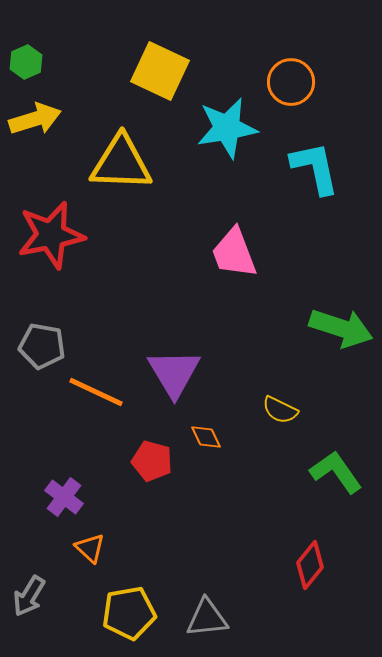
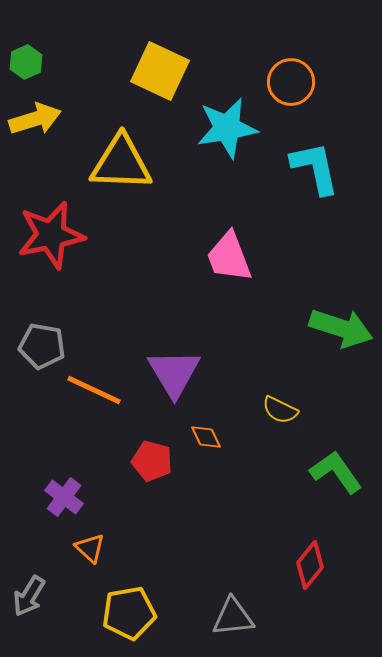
pink trapezoid: moved 5 px left, 4 px down
orange line: moved 2 px left, 2 px up
gray triangle: moved 26 px right, 1 px up
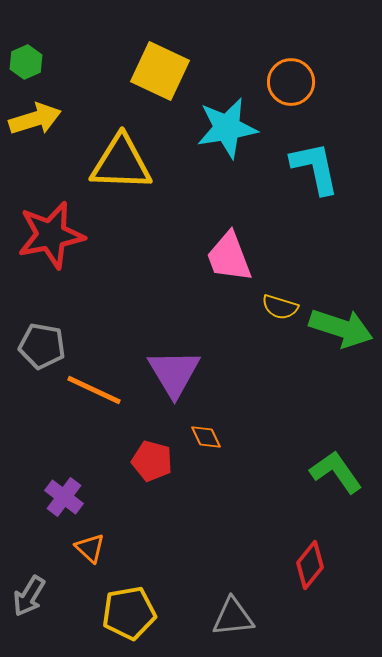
yellow semicircle: moved 103 px up; rotated 9 degrees counterclockwise
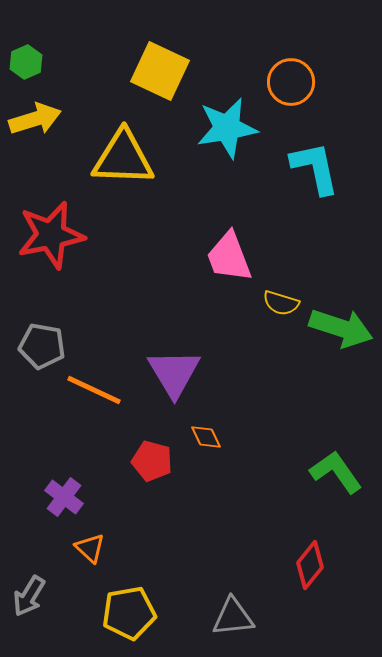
yellow triangle: moved 2 px right, 5 px up
yellow semicircle: moved 1 px right, 4 px up
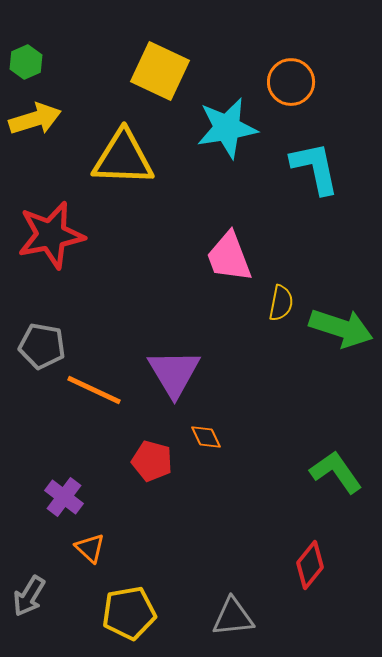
yellow semicircle: rotated 96 degrees counterclockwise
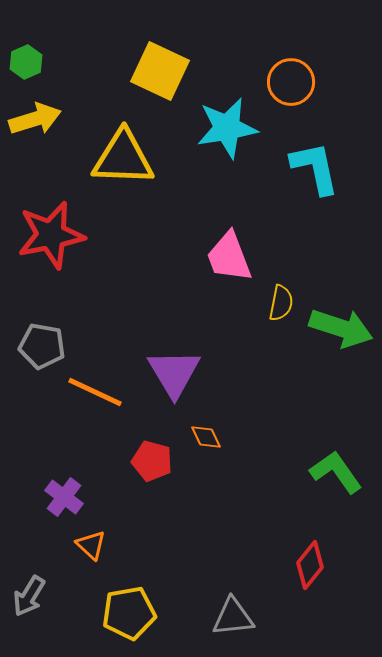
orange line: moved 1 px right, 2 px down
orange triangle: moved 1 px right, 3 px up
